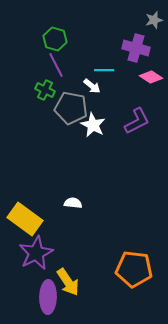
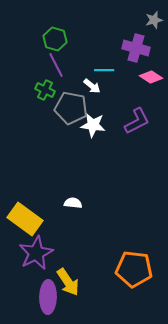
white star: rotated 20 degrees counterclockwise
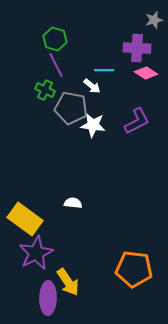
purple cross: moved 1 px right; rotated 12 degrees counterclockwise
pink diamond: moved 5 px left, 4 px up
purple ellipse: moved 1 px down
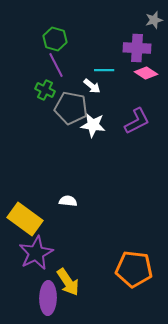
white semicircle: moved 5 px left, 2 px up
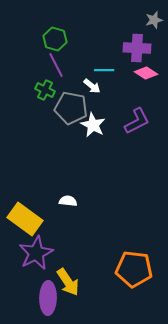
white star: rotated 20 degrees clockwise
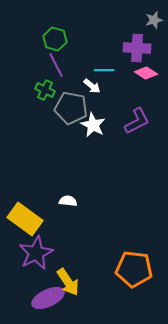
purple ellipse: rotated 64 degrees clockwise
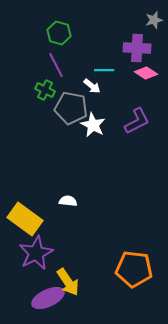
green hexagon: moved 4 px right, 6 px up
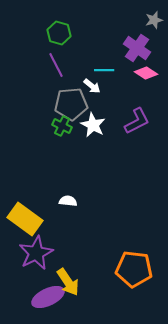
purple cross: rotated 32 degrees clockwise
green cross: moved 17 px right, 36 px down
gray pentagon: moved 4 px up; rotated 16 degrees counterclockwise
purple ellipse: moved 1 px up
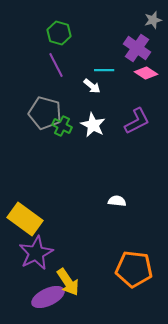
gray star: moved 1 px left
gray pentagon: moved 26 px left, 9 px down; rotated 20 degrees clockwise
white semicircle: moved 49 px right
